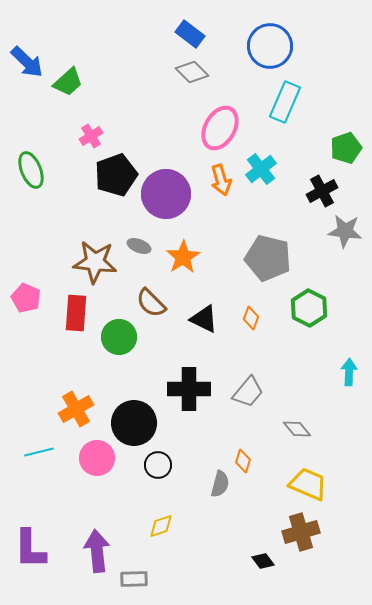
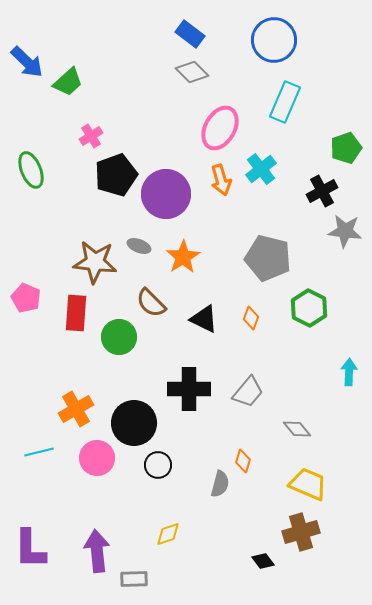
blue circle at (270, 46): moved 4 px right, 6 px up
yellow diamond at (161, 526): moved 7 px right, 8 px down
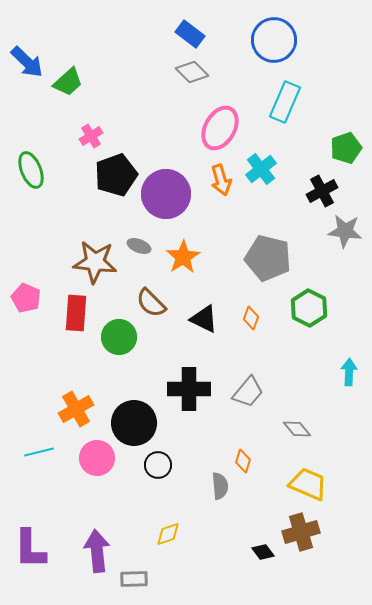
gray semicircle at (220, 484): moved 2 px down; rotated 20 degrees counterclockwise
black diamond at (263, 561): moved 9 px up
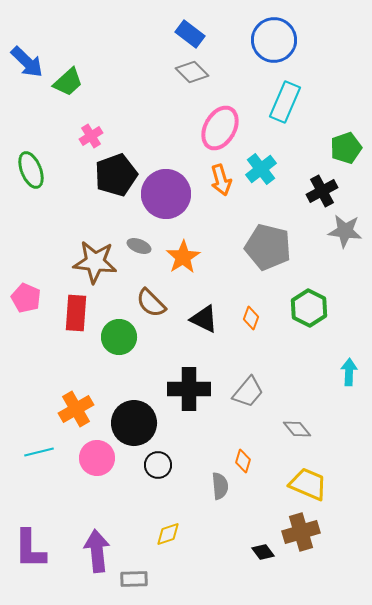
gray pentagon at (268, 258): moved 11 px up
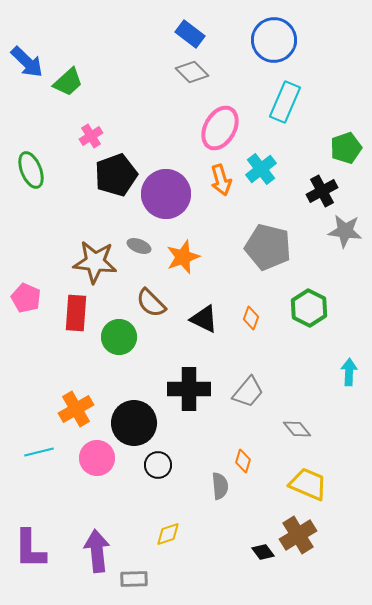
orange star at (183, 257): rotated 12 degrees clockwise
brown cross at (301, 532): moved 3 px left, 3 px down; rotated 15 degrees counterclockwise
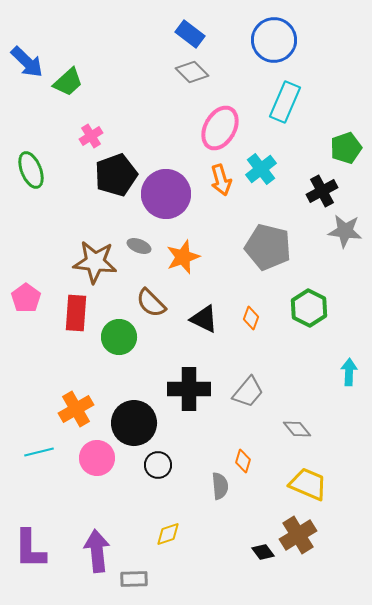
pink pentagon at (26, 298): rotated 12 degrees clockwise
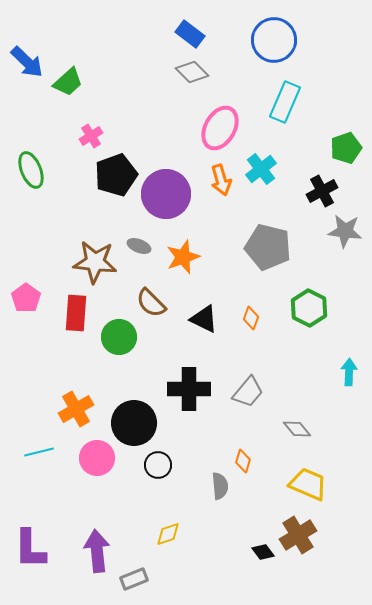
gray rectangle at (134, 579): rotated 20 degrees counterclockwise
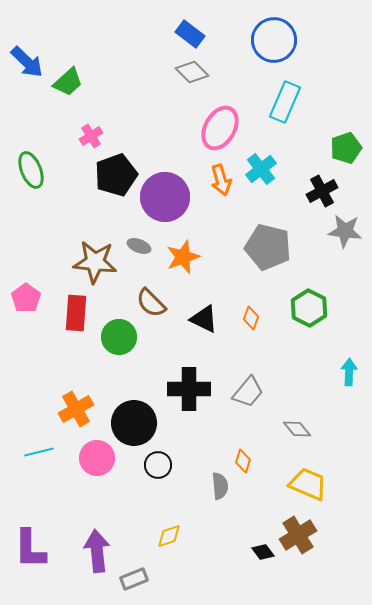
purple circle at (166, 194): moved 1 px left, 3 px down
yellow diamond at (168, 534): moved 1 px right, 2 px down
